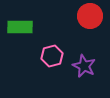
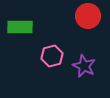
red circle: moved 2 px left
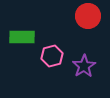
green rectangle: moved 2 px right, 10 px down
purple star: rotated 15 degrees clockwise
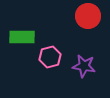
pink hexagon: moved 2 px left, 1 px down
purple star: rotated 30 degrees counterclockwise
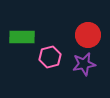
red circle: moved 19 px down
purple star: moved 2 px up; rotated 20 degrees counterclockwise
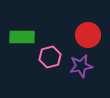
purple star: moved 3 px left, 2 px down
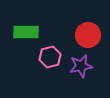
green rectangle: moved 4 px right, 5 px up
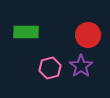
pink hexagon: moved 11 px down
purple star: rotated 25 degrees counterclockwise
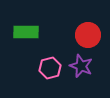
purple star: rotated 15 degrees counterclockwise
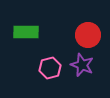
purple star: moved 1 px right, 1 px up
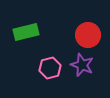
green rectangle: rotated 15 degrees counterclockwise
